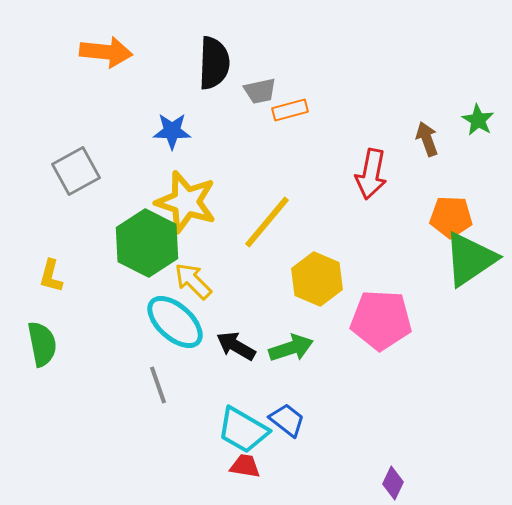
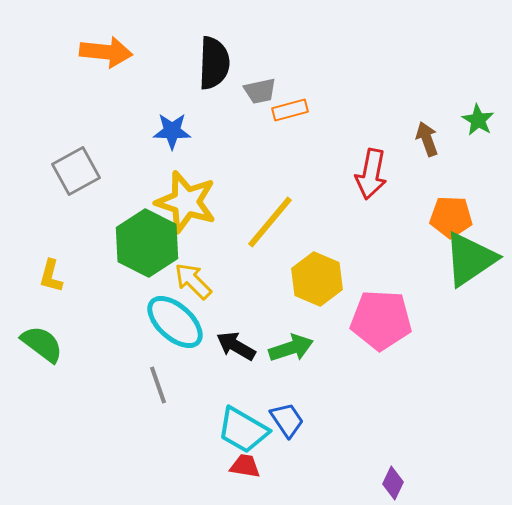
yellow line: moved 3 px right
green semicircle: rotated 42 degrees counterclockwise
blue trapezoid: rotated 18 degrees clockwise
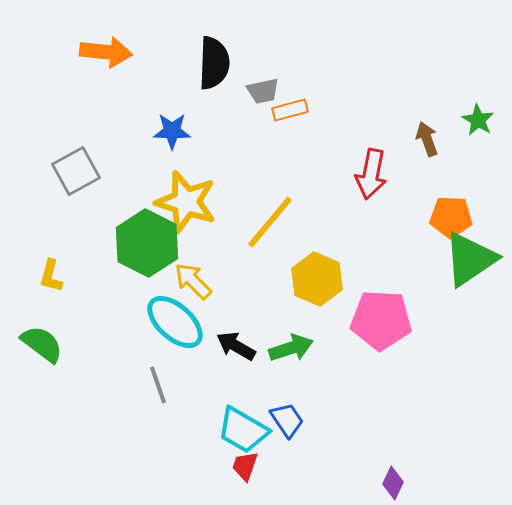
gray trapezoid: moved 3 px right
red trapezoid: rotated 80 degrees counterclockwise
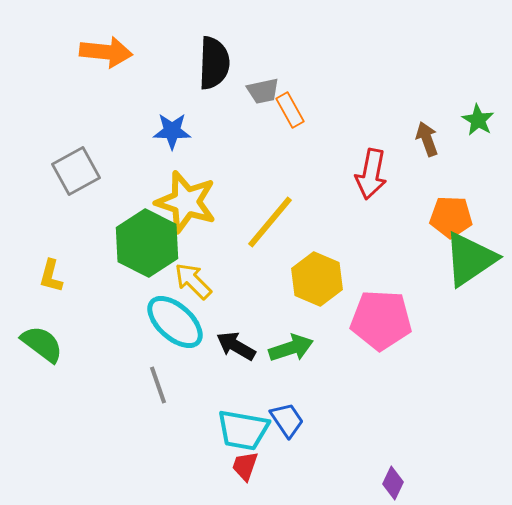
orange rectangle: rotated 76 degrees clockwise
cyan trapezoid: rotated 20 degrees counterclockwise
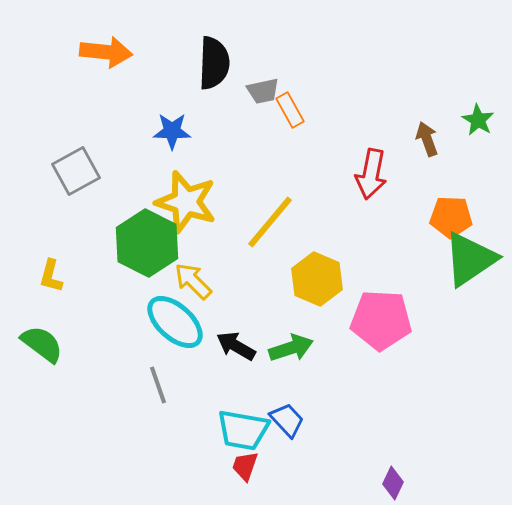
blue trapezoid: rotated 9 degrees counterclockwise
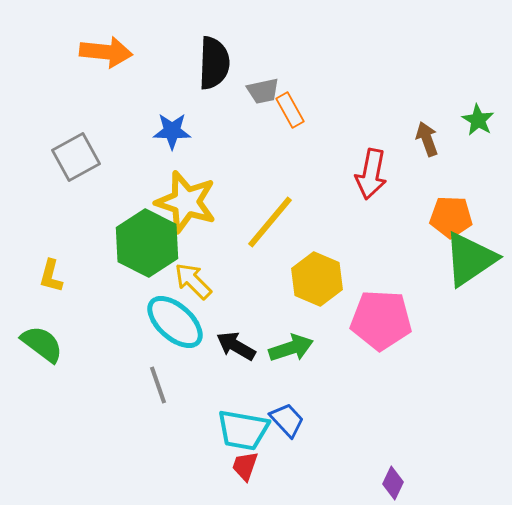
gray square: moved 14 px up
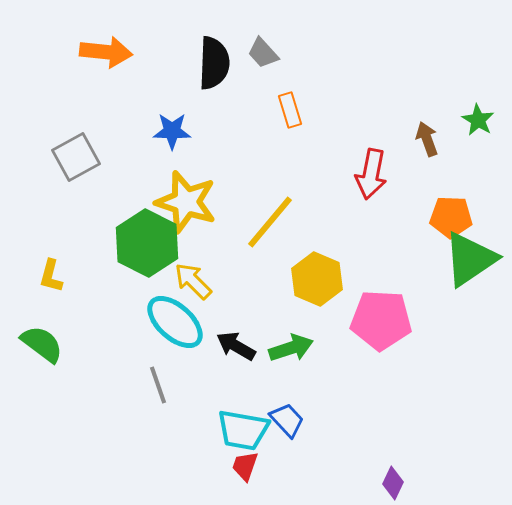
gray trapezoid: moved 38 px up; rotated 60 degrees clockwise
orange rectangle: rotated 12 degrees clockwise
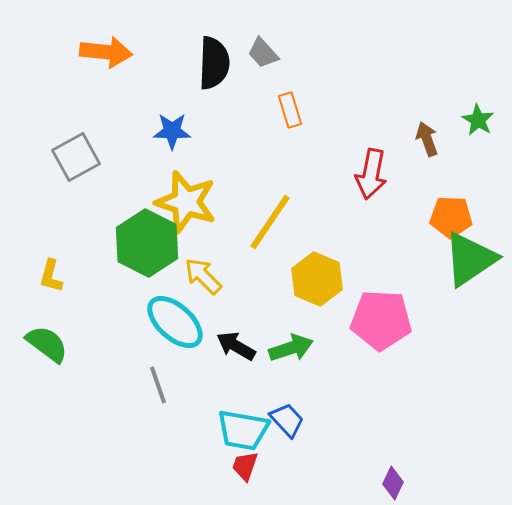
yellow line: rotated 6 degrees counterclockwise
yellow arrow: moved 10 px right, 5 px up
green semicircle: moved 5 px right
